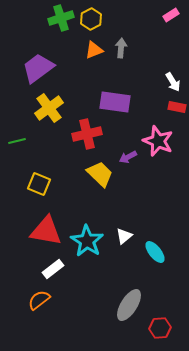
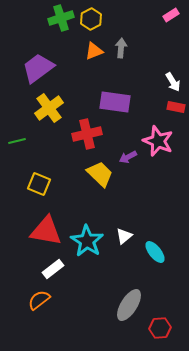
orange triangle: moved 1 px down
red rectangle: moved 1 px left
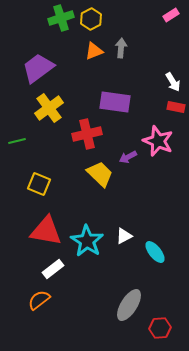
white triangle: rotated 12 degrees clockwise
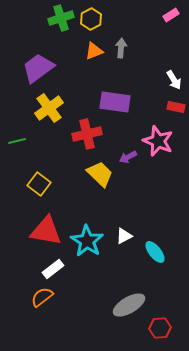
white arrow: moved 1 px right, 2 px up
yellow square: rotated 15 degrees clockwise
orange semicircle: moved 3 px right, 3 px up
gray ellipse: rotated 28 degrees clockwise
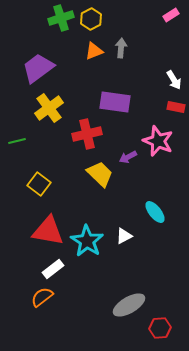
red triangle: moved 2 px right
cyan ellipse: moved 40 px up
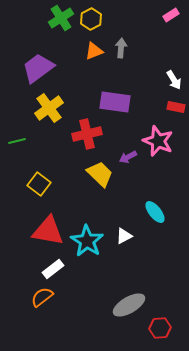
green cross: rotated 15 degrees counterclockwise
